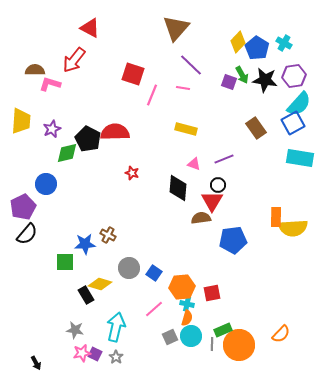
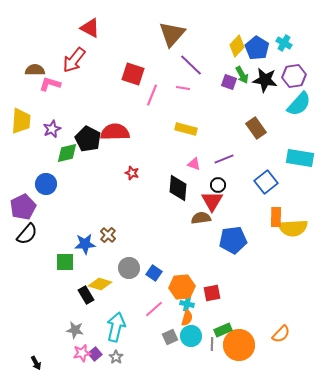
brown triangle at (176, 28): moved 4 px left, 6 px down
yellow diamond at (238, 42): moved 1 px left, 4 px down
blue square at (293, 123): moved 27 px left, 59 px down; rotated 10 degrees counterclockwise
brown cross at (108, 235): rotated 14 degrees clockwise
purple square at (95, 354): rotated 24 degrees clockwise
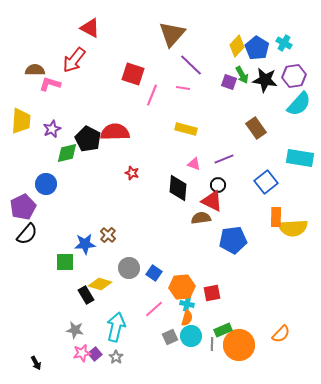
red triangle at (212, 201): rotated 35 degrees counterclockwise
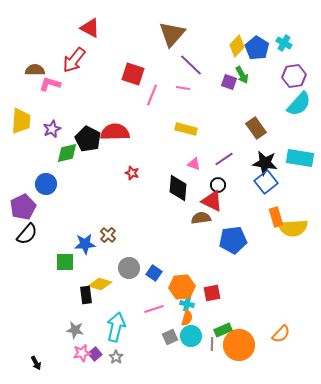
black star at (265, 80): moved 83 px down
purple line at (224, 159): rotated 12 degrees counterclockwise
orange rectangle at (276, 217): rotated 18 degrees counterclockwise
black rectangle at (86, 295): rotated 24 degrees clockwise
pink line at (154, 309): rotated 24 degrees clockwise
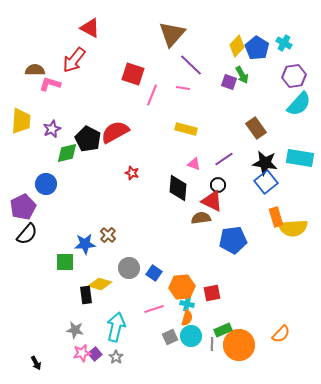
red semicircle at (115, 132): rotated 28 degrees counterclockwise
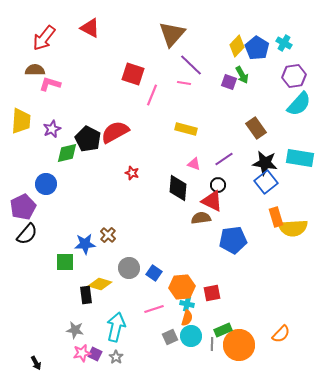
red arrow at (74, 60): moved 30 px left, 22 px up
pink line at (183, 88): moved 1 px right, 5 px up
purple square at (95, 354): rotated 24 degrees counterclockwise
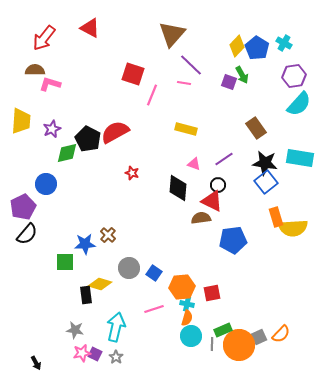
gray square at (170, 337): moved 89 px right
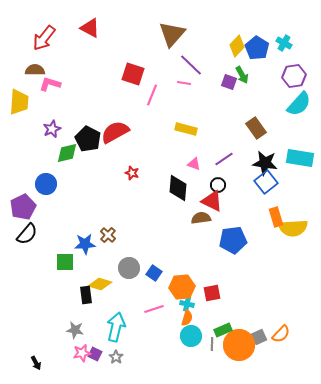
yellow trapezoid at (21, 121): moved 2 px left, 19 px up
